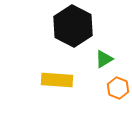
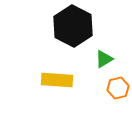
orange hexagon: rotated 25 degrees clockwise
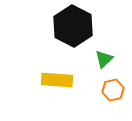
green triangle: rotated 12 degrees counterclockwise
orange hexagon: moved 5 px left, 2 px down
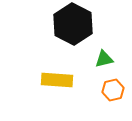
black hexagon: moved 2 px up
green triangle: rotated 30 degrees clockwise
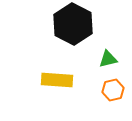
green triangle: moved 4 px right
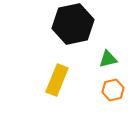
black hexagon: rotated 21 degrees clockwise
yellow rectangle: rotated 72 degrees counterclockwise
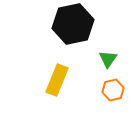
green triangle: rotated 42 degrees counterclockwise
